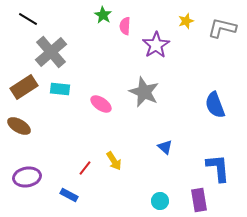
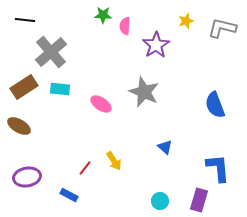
green star: rotated 30 degrees counterclockwise
black line: moved 3 px left, 1 px down; rotated 24 degrees counterclockwise
purple rectangle: rotated 25 degrees clockwise
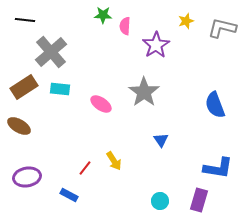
gray star: rotated 12 degrees clockwise
blue triangle: moved 4 px left, 7 px up; rotated 14 degrees clockwise
blue L-shape: rotated 104 degrees clockwise
